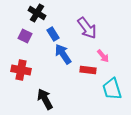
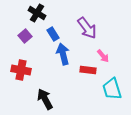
purple square: rotated 24 degrees clockwise
blue arrow: rotated 20 degrees clockwise
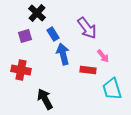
black cross: rotated 12 degrees clockwise
purple square: rotated 24 degrees clockwise
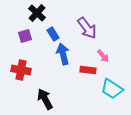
cyan trapezoid: rotated 40 degrees counterclockwise
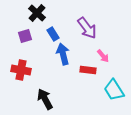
cyan trapezoid: moved 2 px right, 1 px down; rotated 25 degrees clockwise
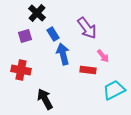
cyan trapezoid: rotated 95 degrees clockwise
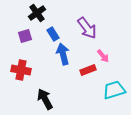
black cross: rotated 12 degrees clockwise
red rectangle: rotated 28 degrees counterclockwise
cyan trapezoid: rotated 10 degrees clockwise
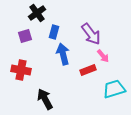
purple arrow: moved 4 px right, 6 px down
blue rectangle: moved 1 px right, 2 px up; rotated 48 degrees clockwise
cyan trapezoid: moved 1 px up
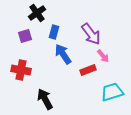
blue arrow: rotated 20 degrees counterclockwise
cyan trapezoid: moved 2 px left, 3 px down
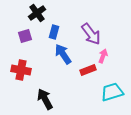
pink arrow: rotated 120 degrees counterclockwise
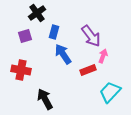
purple arrow: moved 2 px down
cyan trapezoid: moved 2 px left; rotated 30 degrees counterclockwise
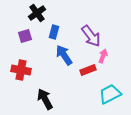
blue arrow: moved 1 px right, 1 px down
cyan trapezoid: moved 2 px down; rotated 20 degrees clockwise
